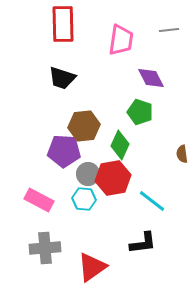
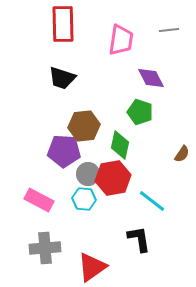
green diamond: rotated 12 degrees counterclockwise
brown semicircle: rotated 138 degrees counterclockwise
black L-shape: moved 4 px left, 4 px up; rotated 92 degrees counterclockwise
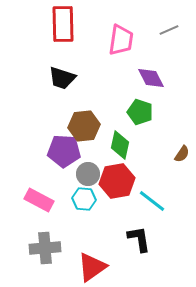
gray line: rotated 18 degrees counterclockwise
red hexagon: moved 4 px right, 3 px down
